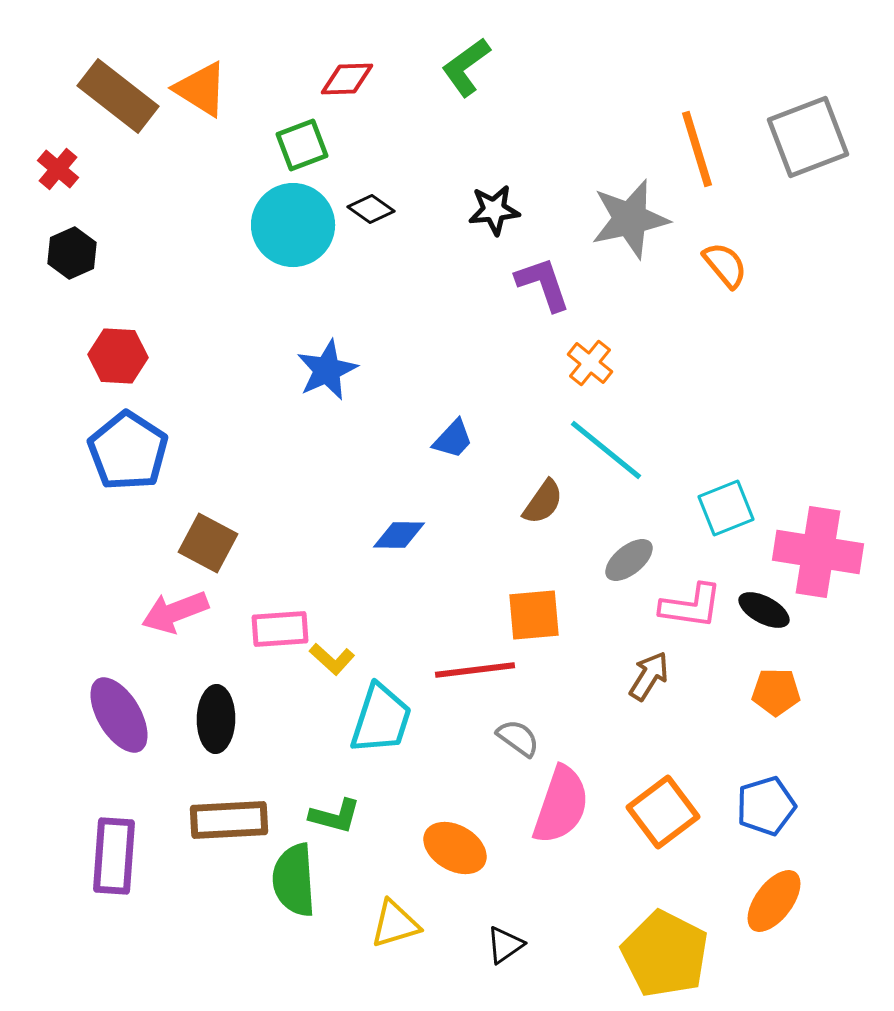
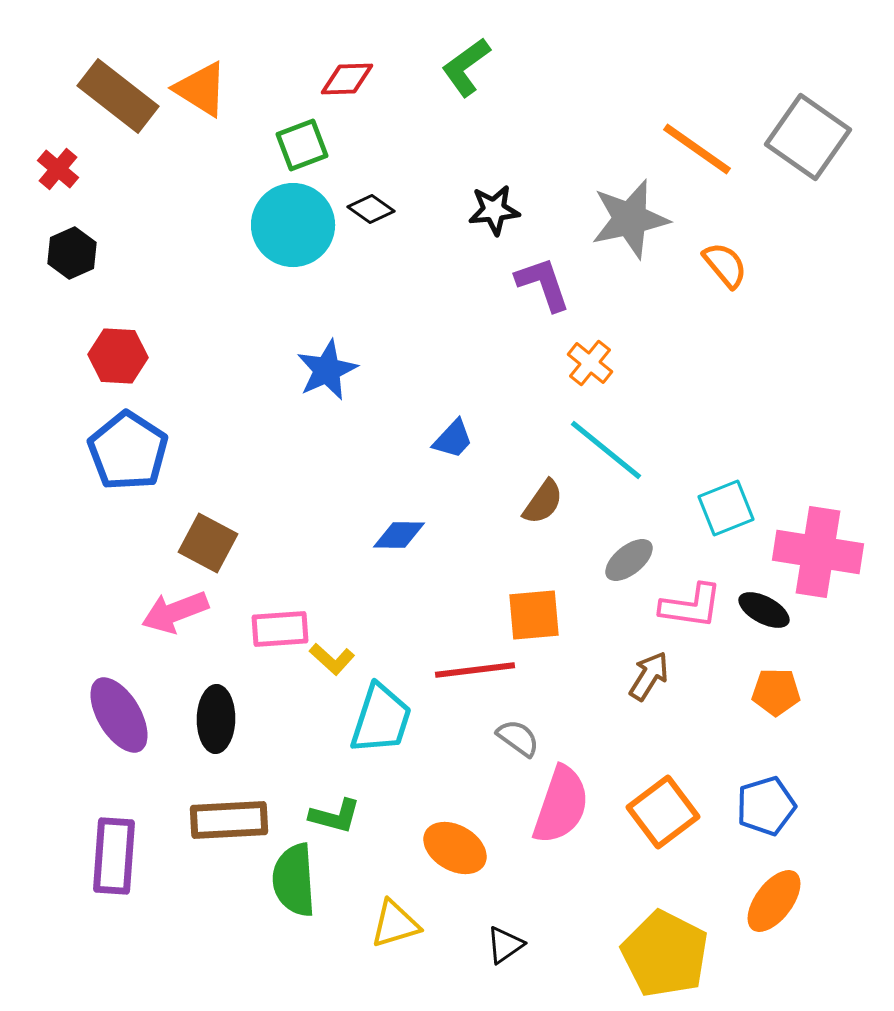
gray square at (808, 137): rotated 34 degrees counterclockwise
orange line at (697, 149): rotated 38 degrees counterclockwise
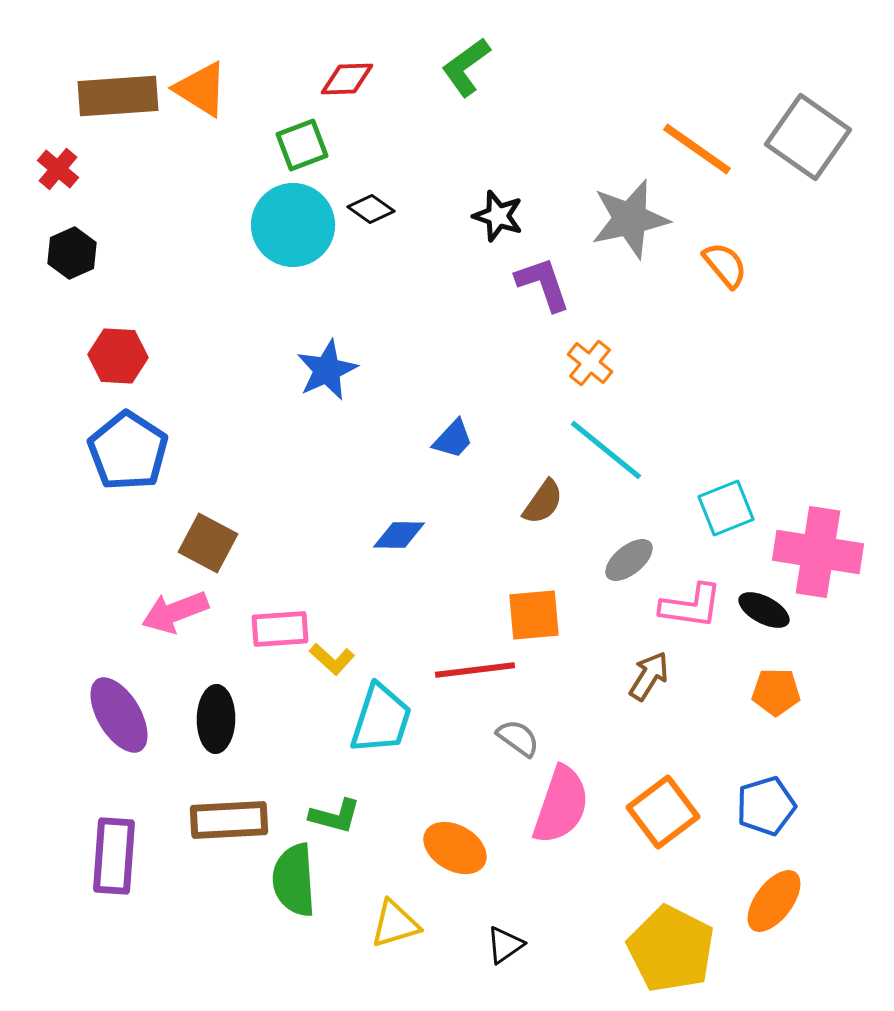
brown rectangle at (118, 96): rotated 42 degrees counterclockwise
black star at (494, 210): moved 4 px right, 6 px down; rotated 24 degrees clockwise
yellow pentagon at (665, 954): moved 6 px right, 5 px up
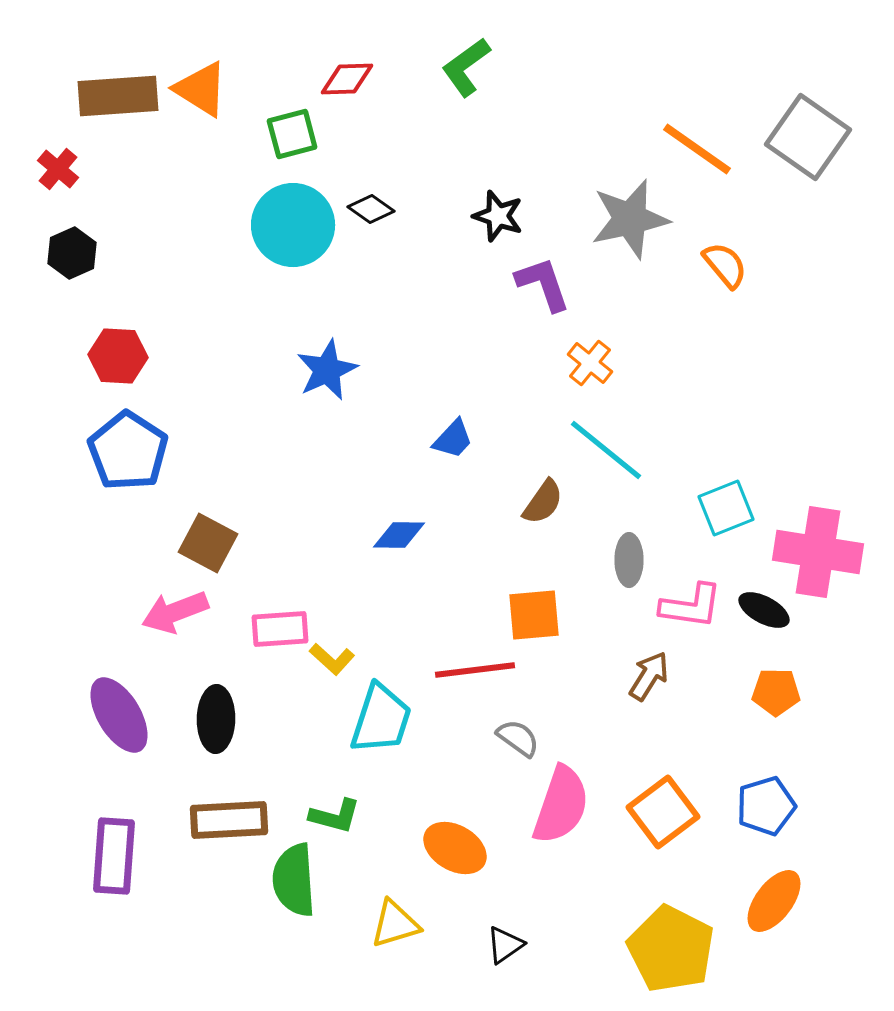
green square at (302, 145): moved 10 px left, 11 px up; rotated 6 degrees clockwise
gray ellipse at (629, 560): rotated 51 degrees counterclockwise
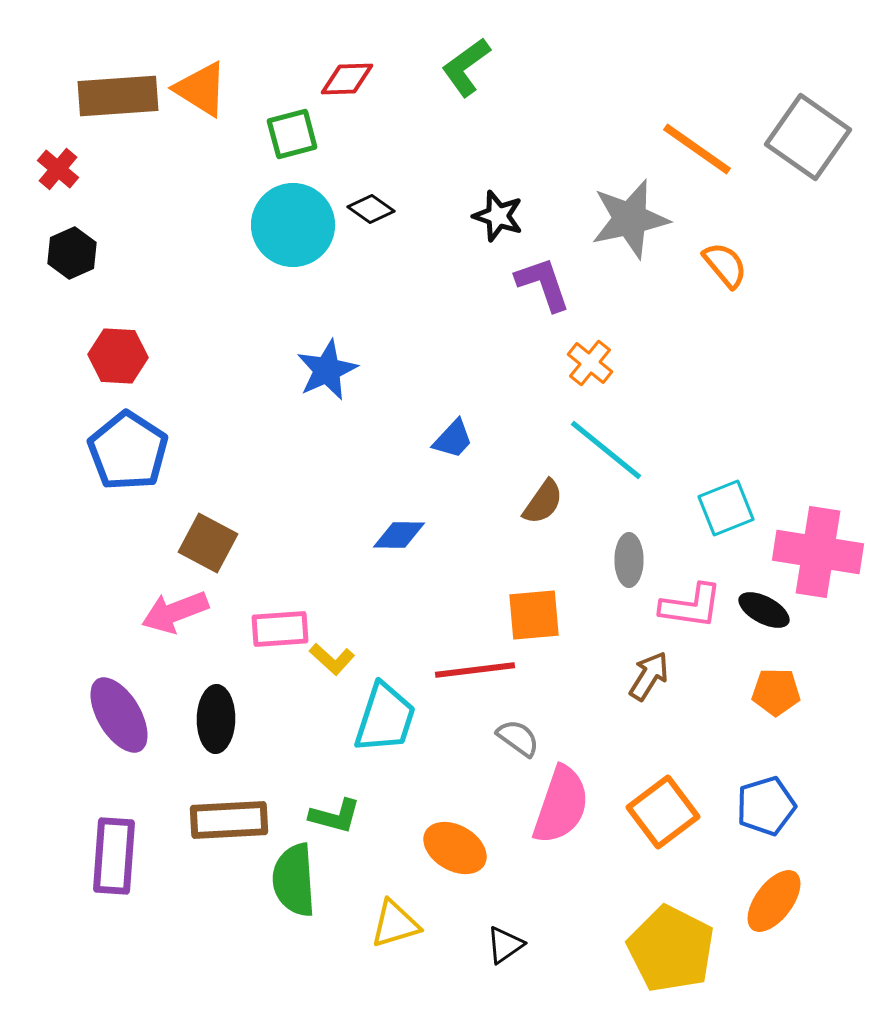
cyan trapezoid at (381, 719): moved 4 px right, 1 px up
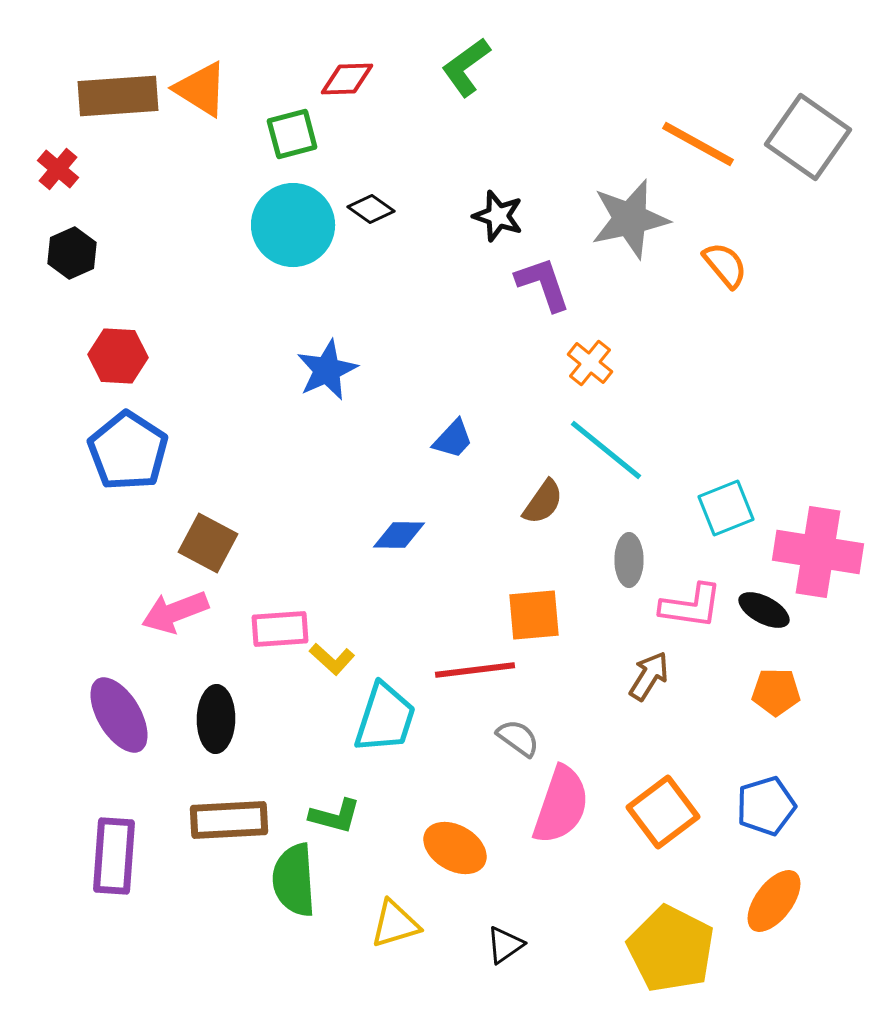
orange line at (697, 149): moved 1 px right, 5 px up; rotated 6 degrees counterclockwise
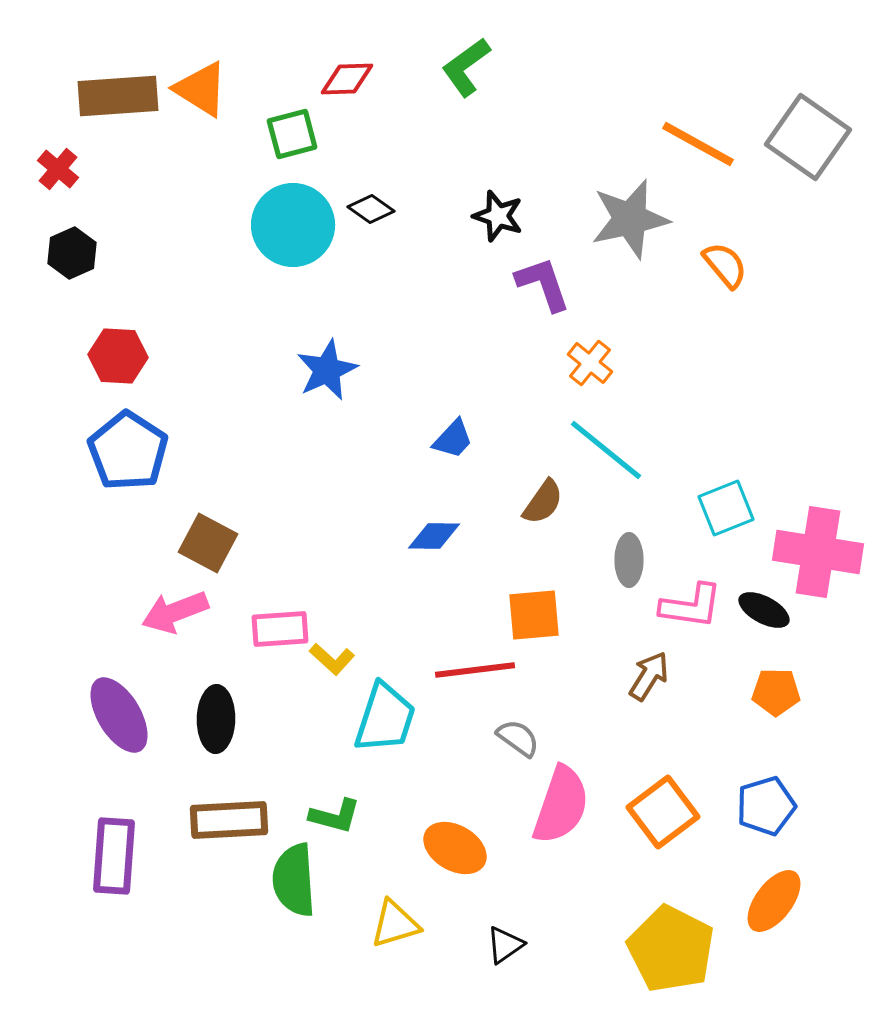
blue diamond at (399, 535): moved 35 px right, 1 px down
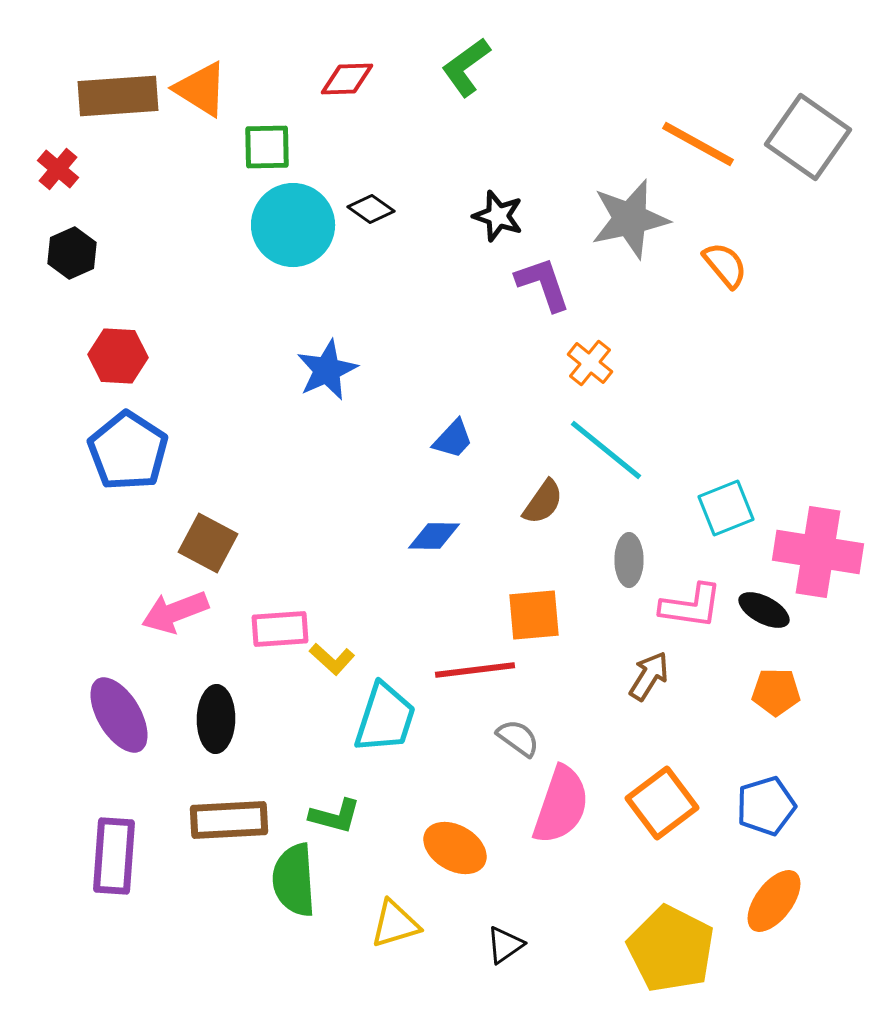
green square at (292, 134): moved 25 px left, 13 px down; rotated 14 degrees clockwise
orange square at (663, 812): moved 1 px left, 9 px up
